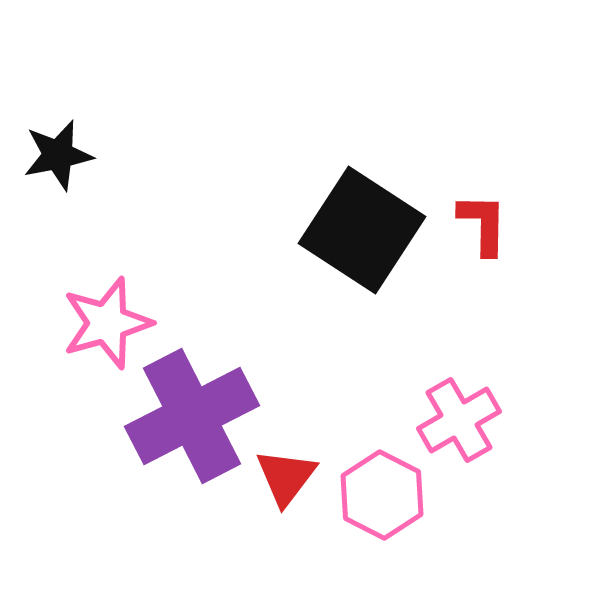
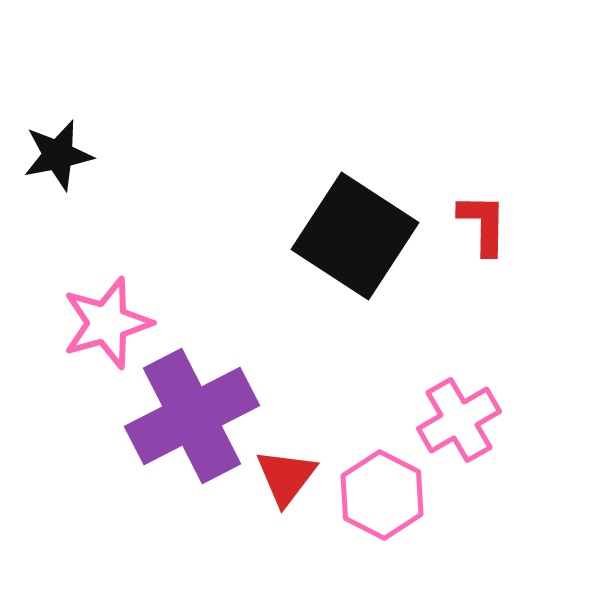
black square: moved 7 px left, 6 px down
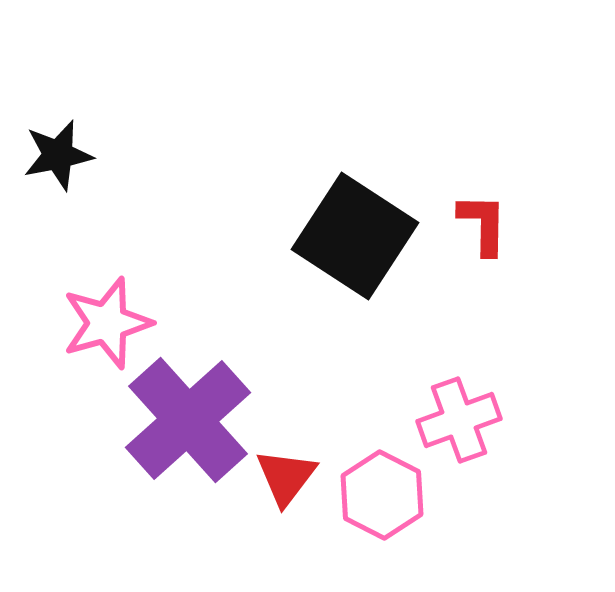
purple cross: moved 4 px left, 4 px down; rotated 15 degrees counterclockwise
pink cross: rotated 10 degrees clockwise
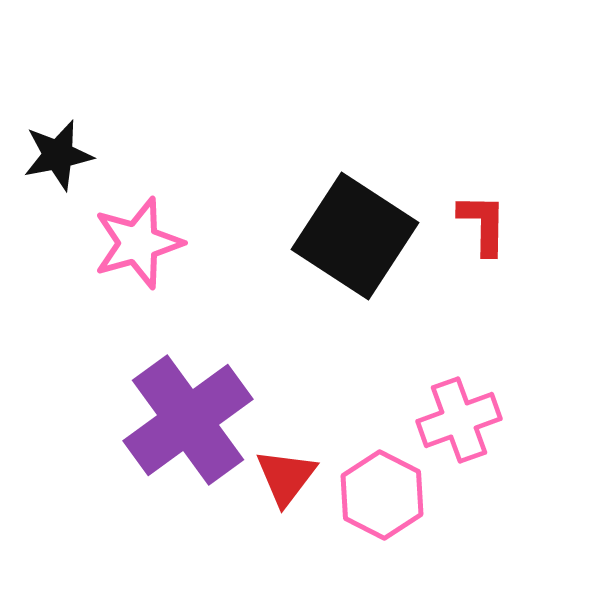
pink star: moved 31 px right, 80 px up
purple cross: rotated 6 degrees clockwise
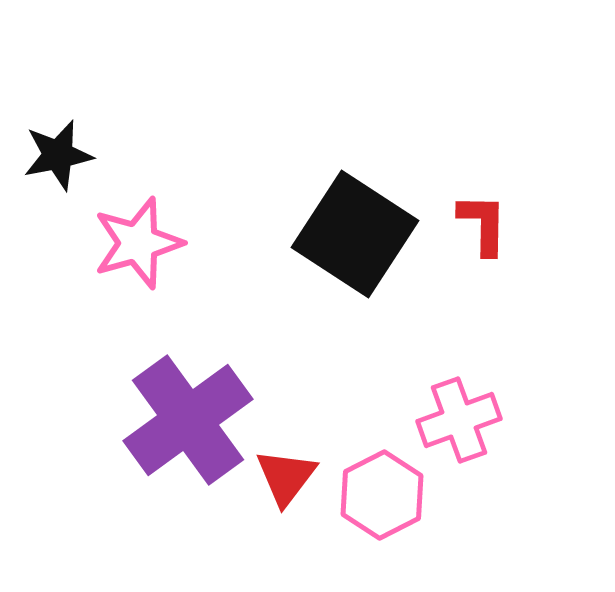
black square: moved 2 px up
pink hexagon: rotated 6 degrees clockwise
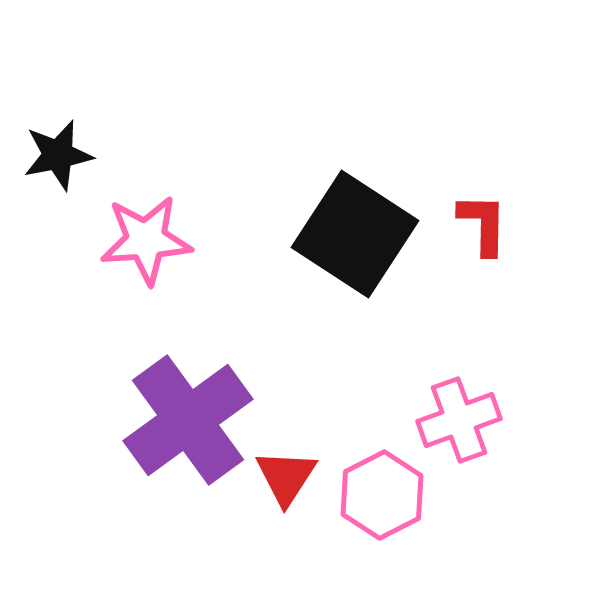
pink star: moved 8 px right, 3 px up; rotated 12 degrees clockwise
red triangle: rotated 4 degrees counterclockwise
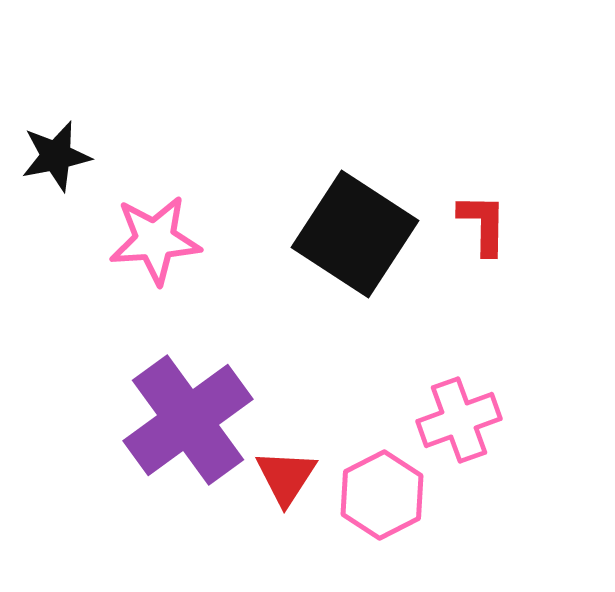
black star: moved 2 px left, 1 px down
pink star: moved 9 px right
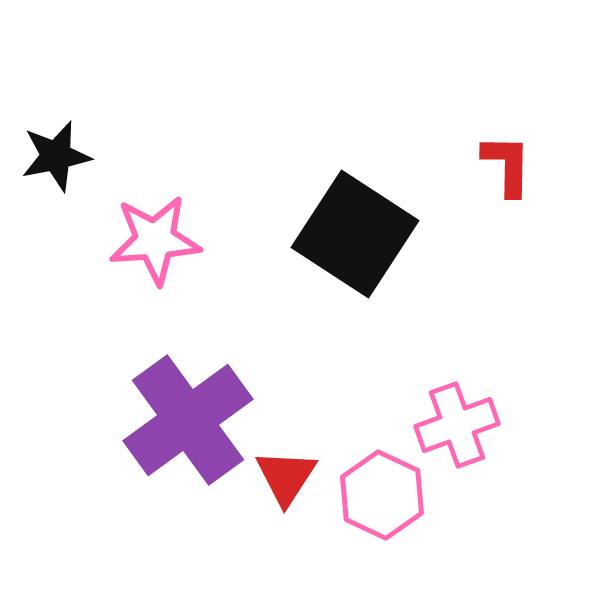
red L-shape: moved 24 px right, 59 px up
pink cross: moved 2 px left, 5 px down
pink hexagon: rotated 8 degrees counterclockwise
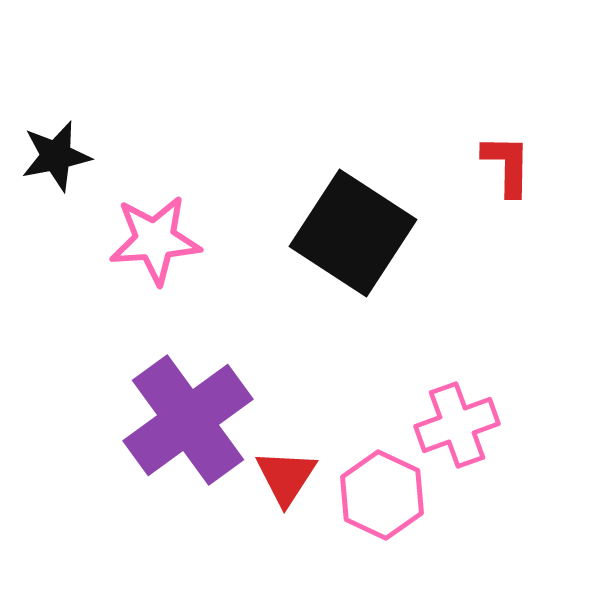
black square: moved 2 px left, 1 px up
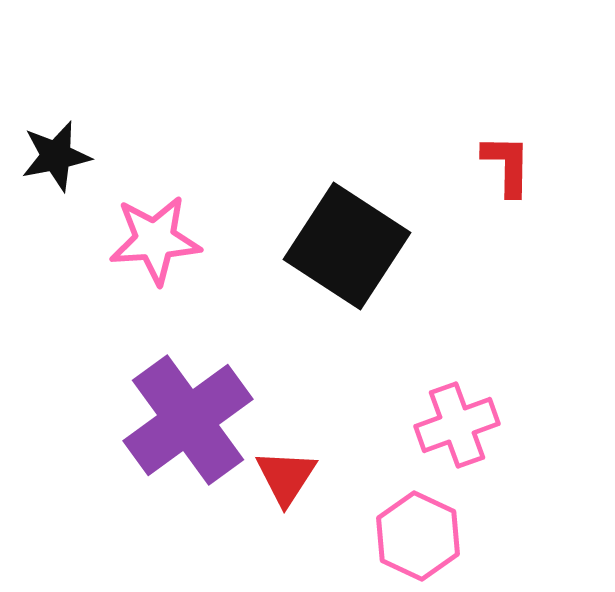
black square: moved 6 px left, 13 px down
pink hexagon: moved 36 px right, 41 px down
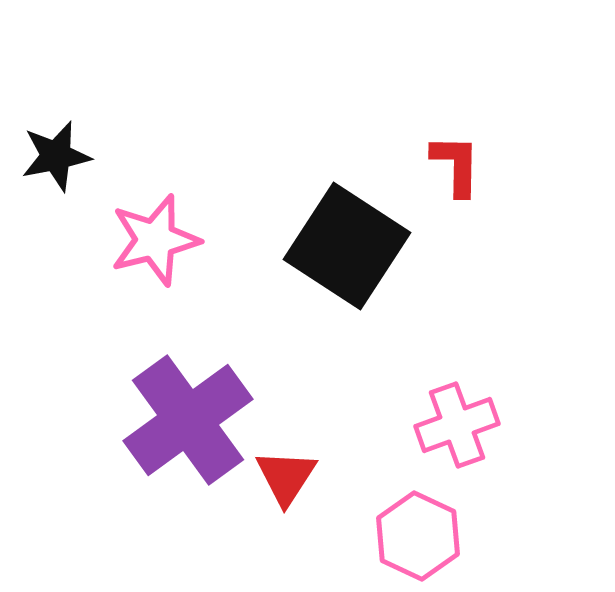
red L-shape: moved 51 px left
pink star: rotated 10 degrees counterclockwise
